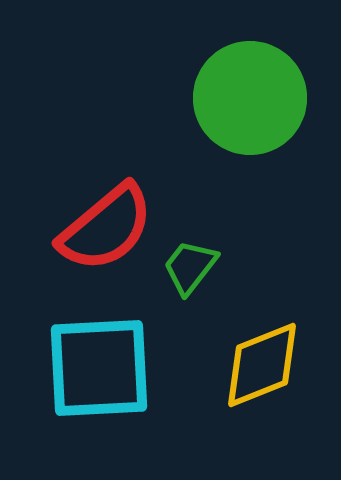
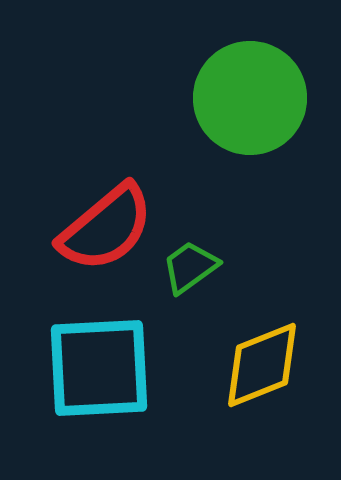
green trapezoid: rotated 16 degrees clockwise
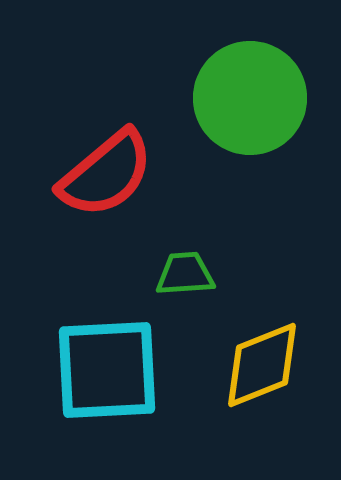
red semicircle: moved 54 px up
green trapezoid: moved 5 px left, 7 px down; rotated 32 degrees clockwise
cyan square: moved 8 px right, 2 px down
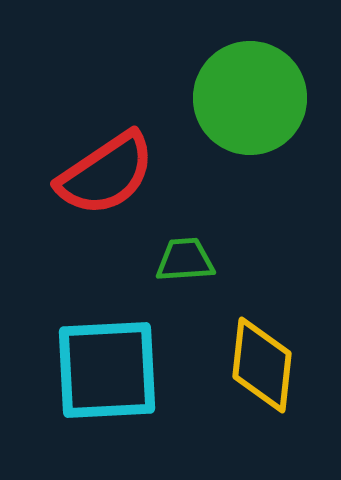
red semicircle: rotated 6 degrees clockwise
green trapezoid: moved 14 px up
yellow diamond: rotated 62 degrees counterclockwise
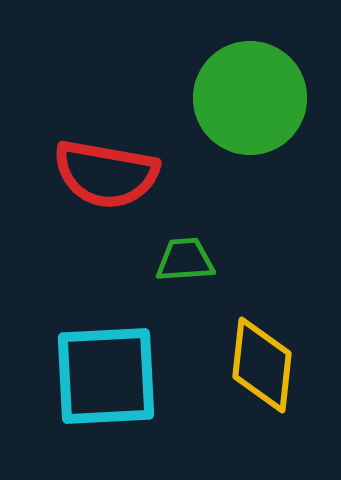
red semicircle: rotated 44 degrees clockwise
cyan square: moved 1 px left, 6 px down
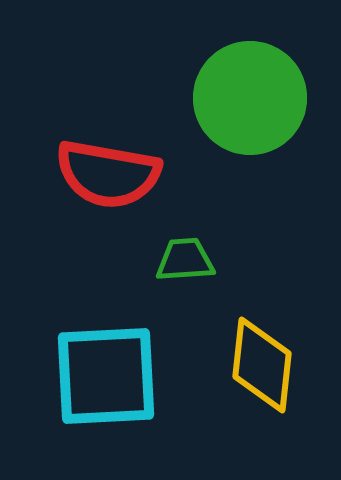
red semicircle: moved 2 px right
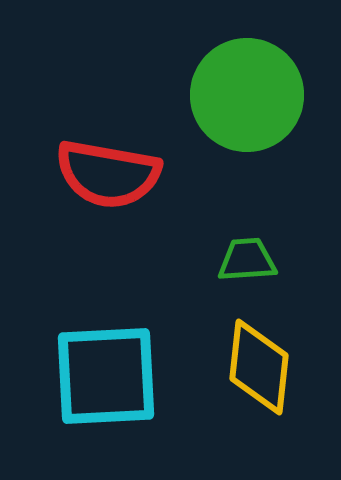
green circle: moved 3 px left, 3 px up
green trapezoid: moved 62 px right
yellow diamond: moved 3 px left, 2 px down
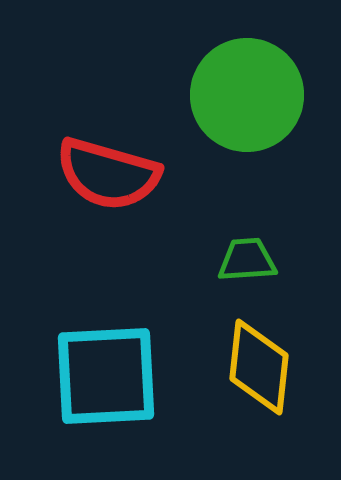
red semicircle: rotated 6 degrees clockwise
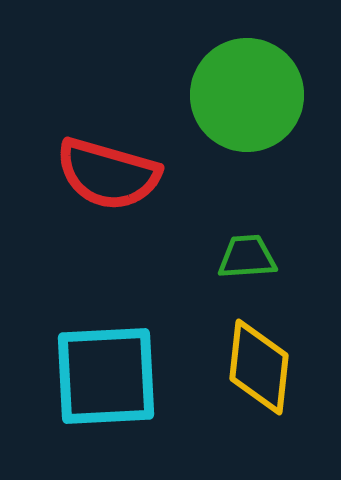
green trapezoid: moved 3 px up
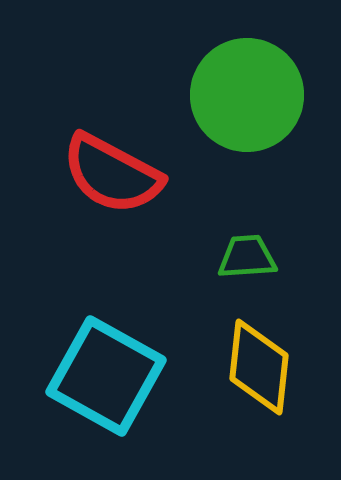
red semicircle: moved 4 px right; rotated 12 degrees clockwise
cyan square: rotated 32 degrees clockwise
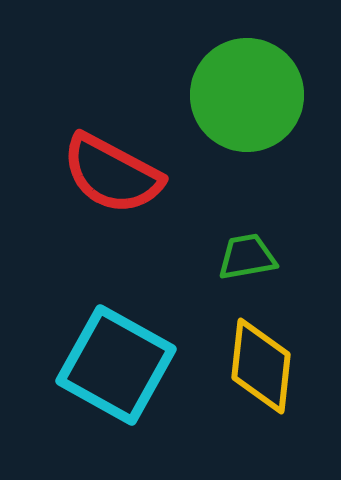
green trapezoid: rotated 6 degrees counterclockwise
yellow diamond: moved 2 px right, 1 px up
cyan square: moved 10 px right, 11 px up
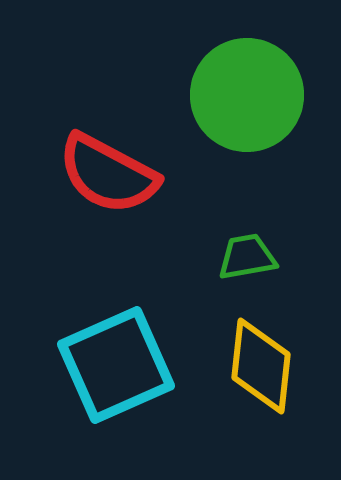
red semicircle: moved 4 px left
cyan square: rotated 37 degrees clockwise
